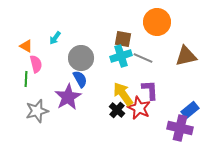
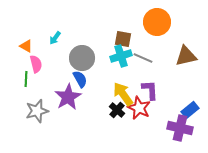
gray circle: moved 1 px right
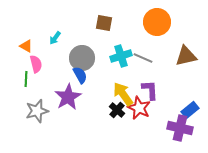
brown square: moved 19 px left, 16 px up
blue semicircle: moved 4 px up
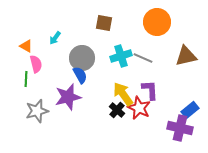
purple star: rotated 16 degrees clockwise
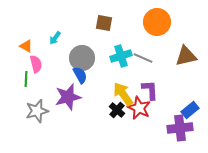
purple cross: rotated 20 degrees counterclockwise
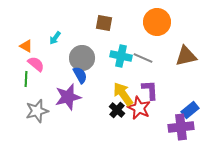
cyan cross: rotated 30 degrees clockwise
pink semicircle: rotated 36 degrees counterclockwise
purple cross: moved 1 px right, 1 px up
